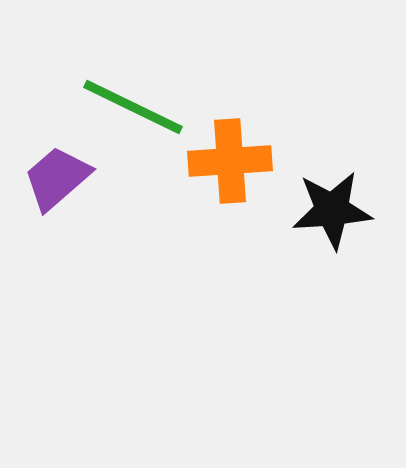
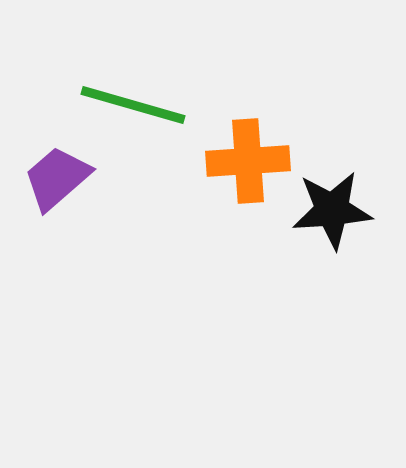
green line: moved 2 px up; rotated 10 degrees counterclockwise
orange cross: moved 18 px right
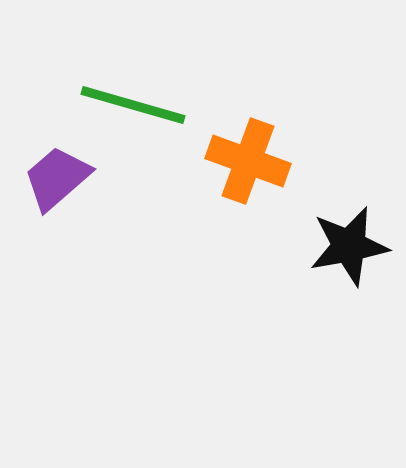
orange cross: rotated 24 degrees clockwise
black star: moved 17 px right, 36 px down; rotated 6 degrees counterclockwise
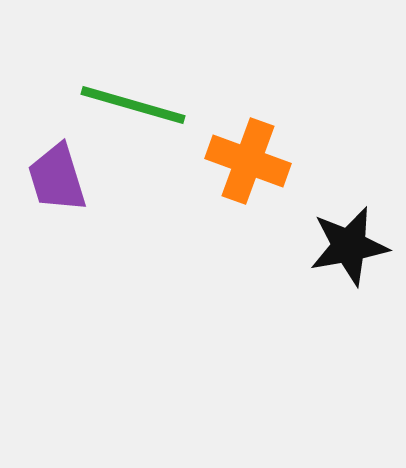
purple trapezoid: rotated 66 degrees counterclockwise
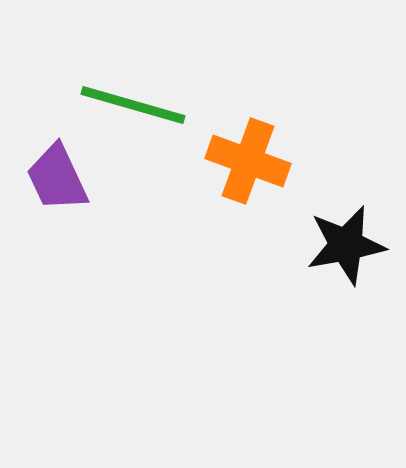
purple trapezoid: rotated 8 degrees counterclockwise
black star: moved 3 px left, 1 px up
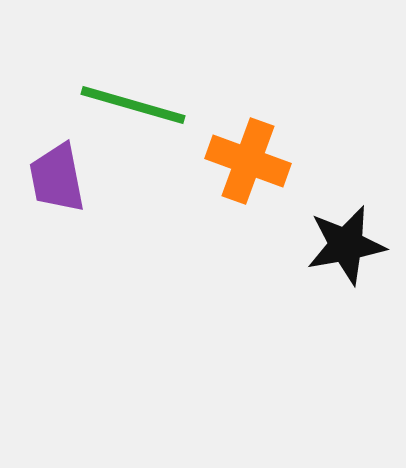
purple trapezoid: rotated 14 degrees clockwise
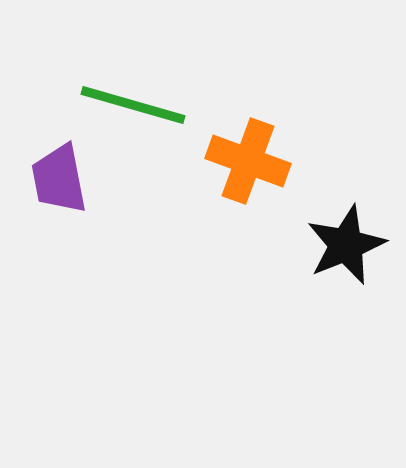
purple trapezoid: moved 2 px right, 1 px down
black star: rotated 12 degrees counterclockwise
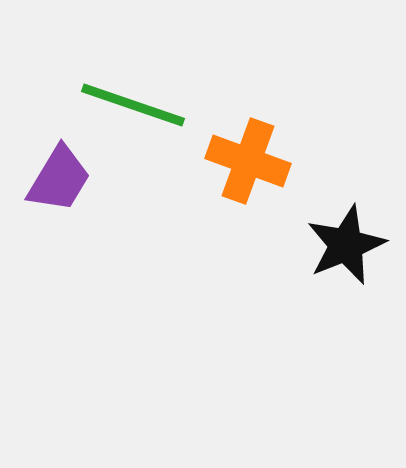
green line: rotated 3 degrees clockwise
purple trapezoid: rotated 138 degrees counterclockwise
